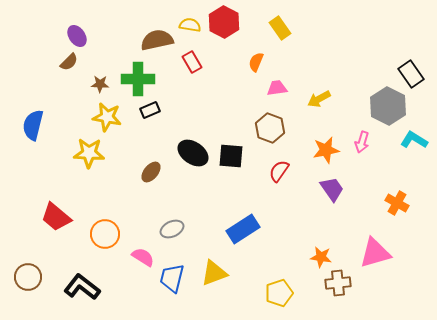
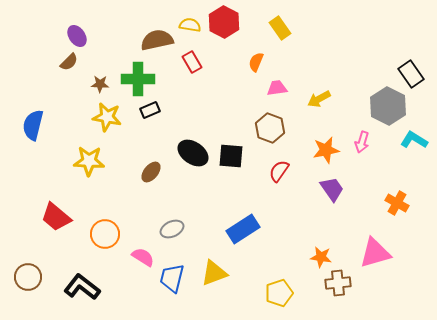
yellow star at (89, 153): moved 8 px down
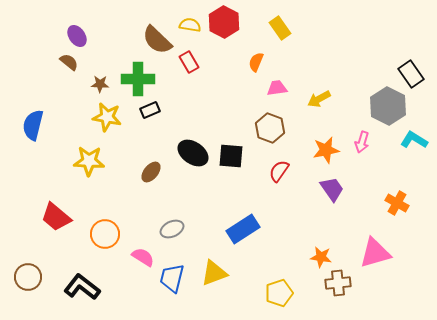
brown semicircle at (157, 40): rotated 124 degrees counterclockwise
brown semicircle at (69, 62): rotated 96 degrees counterclockwise
red rectangle at (192, 62): moved 3 px left
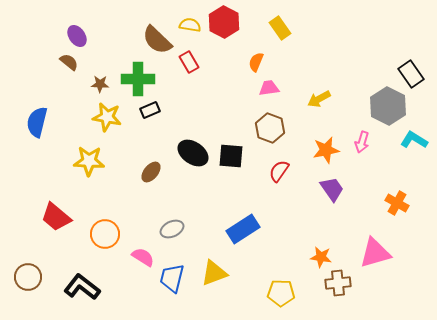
pink trapezoid at (277, 88): moved 8 px left
blue semicircle at (33, 125): moved 4 px right, 3 px up
yellow pentagon at (279, 293): moved 2 px right; rotated 20 degrees clockwise
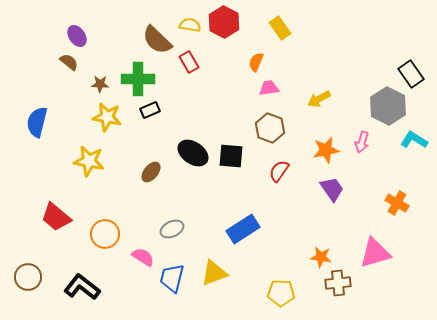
yellow star at (89, 161): rotated 8 degrees clockwise
